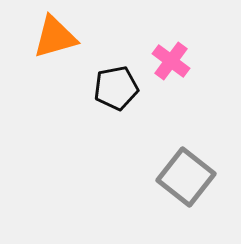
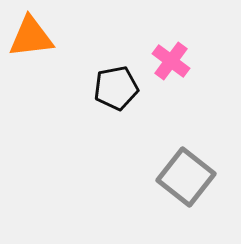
orange triangle: moved 24 px left; rotated 9 degrees clockwise
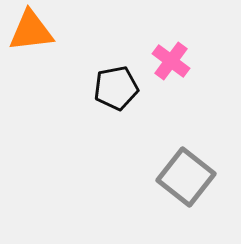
orange triangle: moved 6 px up
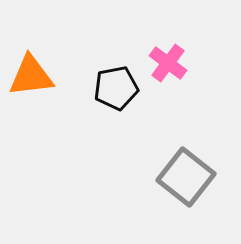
orange triangle: moved 45 px down
pink cross: moved 3 px left, 2 px down
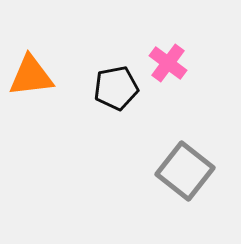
gray square: moved 1 px left, 6 px up
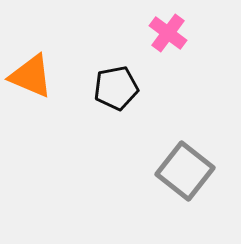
pink cross: moved 30 px up
orange triangle: rotated 30 degrees clockwise
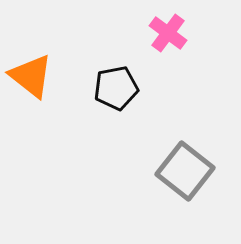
orange triangle: rotated 15 degrees clockwise
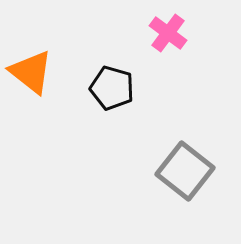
orange triangle: moved 4 px up
black pentagon: moved 4 px left; rotated 27 degrees clockwise
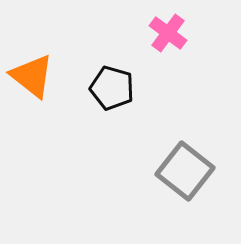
orange triangle: moved 1 px right, 4 px down
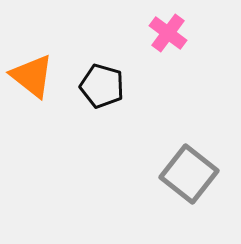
black pentagon: moved 10 px left, 2 px up
gray square: moved 4 px right, 3 px down
